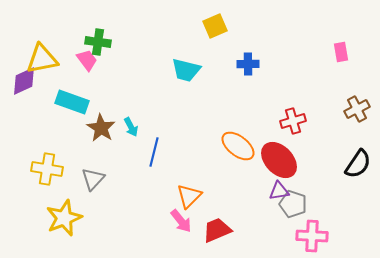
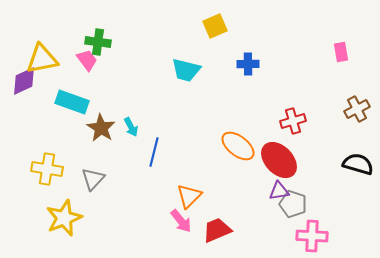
black semicircle: rotated 108 degrees counterclockwise
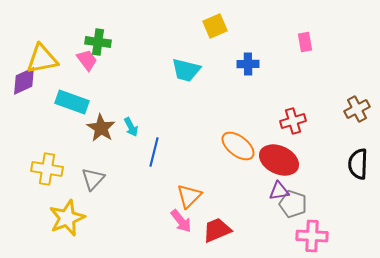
pink rectangle: moved 36 px left, 10 px up
red ellipse: rotated 21 degrees counterclockwise
black semicircle: rotated 104 degrees counterclockwise
yellow star: moved 3 px right
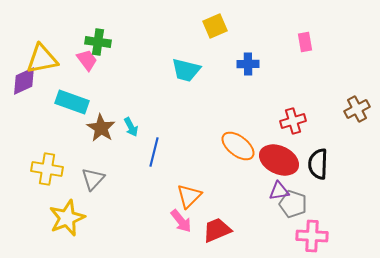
black semicircle: moved 40 px left
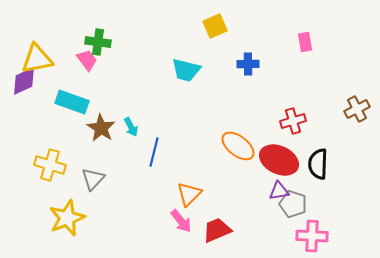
yellow triangle: moved 5 px left
yellow cross: moved 3 px right, 4 px up; rotated 8 degrees clockwise
orange triangle: moved 2 px up
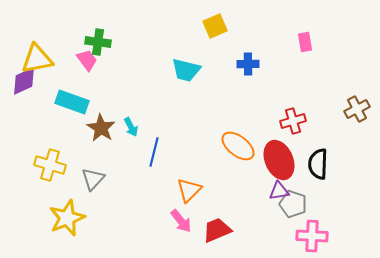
red ellipse: rotated 42 degrees clockwise
orange triangle: moved 4 px up
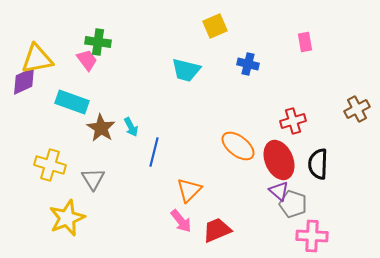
blue cross: rotated 15 degrees clockwise
gray triangle: rotated 15 degrees counterclockwise
purple triangle: rotated 50 degrees clockwise
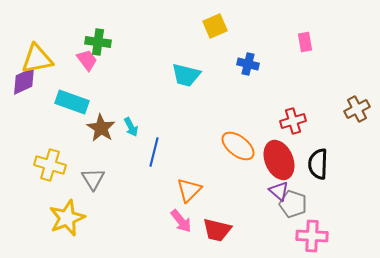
cyan trapezoid: moved 5 px down
red trapezoid: rotated 144 degrees counterclockwise
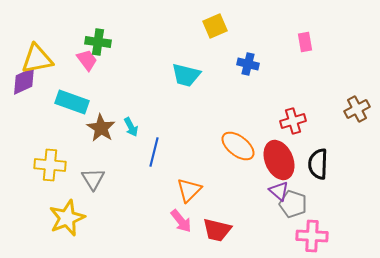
yellow cross: rotated 12 degrees counterclockwise
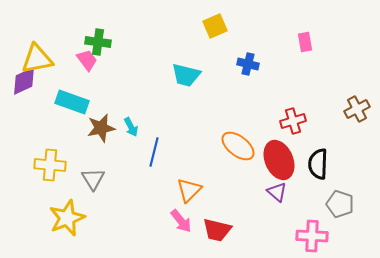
brown star: rotated 28 degrees clockwise
purple triangle: moved 2 px left, 1 px down
gray pentagon: moved 47 px right
